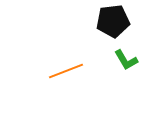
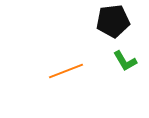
green L-shape: moved 1 px left, 1 px down
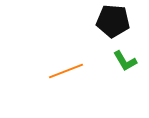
black pentagon: rotated 12 degrees clockwise
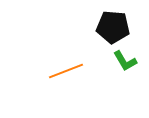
black pentagon: moved 6 px down
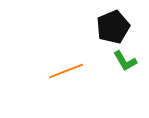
black pentagon: rotated 28 degrees counterclockwise
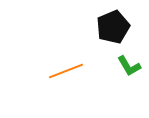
green L-shape: moved 4 px right, 5 px down
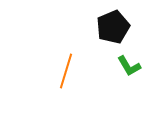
orange line: rotated 52 degrees counterclockwise
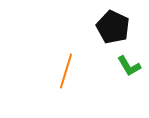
black pentagon: rotated 24 degrees counterclockwise
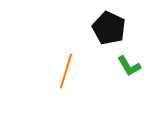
black pentagon: moved 4 px left, 1 px down
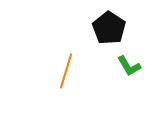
black pentagon: rotated 8 degrees clockwise
